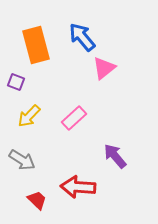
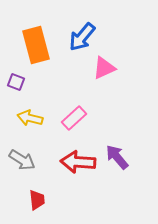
blue arrow: rotated 100 degrees counterclockwise
pink triangle: rotated 15 degrees clockwise
yellow arrow: moved 1 px right, 2 px down; rotated 60 degrees clockwise
purple arrow: moved 2 px right, 1 px down
red arrow: moved 25 px up
red trapezoid: rotated 40 degrees clockwise
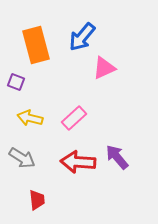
gray arrow: moved 2 px up
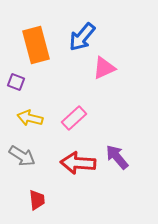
gray arrow: moved 2 px up
red arrow: moved 1 px down
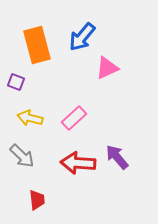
orange rectangle: moved 1 px right
pink triangle: moved 3 px right
gray arrow: rotated 12 degrees clockwise
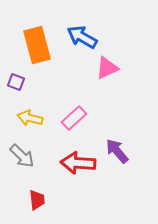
blue arrow: rotated 80 degrees clockwise
purple arrow: moved 6 px up
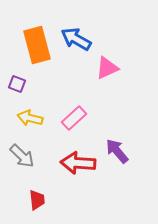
blue arrow: moved 6 px left, 2 px down
purple square: moved 1 px right, 2 px down
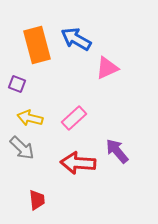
gray arrow: moved 8 px up
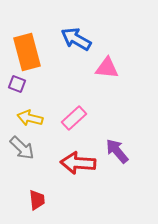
orange rectangle: moved 10 px left, 7 px down
pink triangle: rotated 30 degrees clockwise
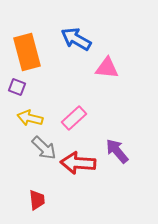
purple square: moved 3 px down
gray arrow: moved 22 px right
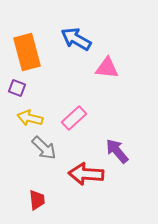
purple square: moved 1 px down
red arrow: moved 8 px right, 11 px down
